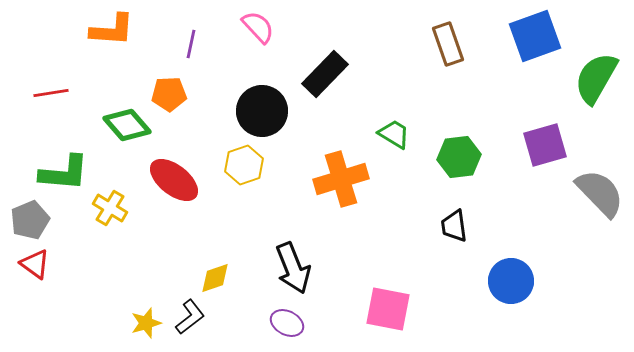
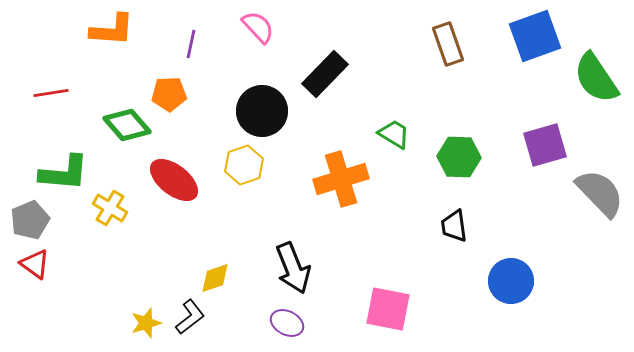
green semicircle: rotated 64 degrees counterclockwise
green hexagon: rotated 9 degrees clockwise
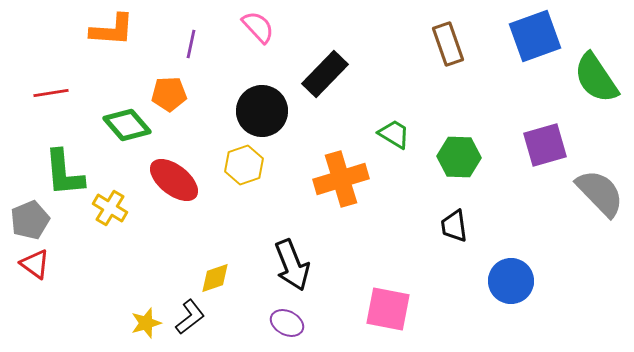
green L-shape: rotated 80 degrees clockwise
black arrow: moved 1 px left, 3 px up
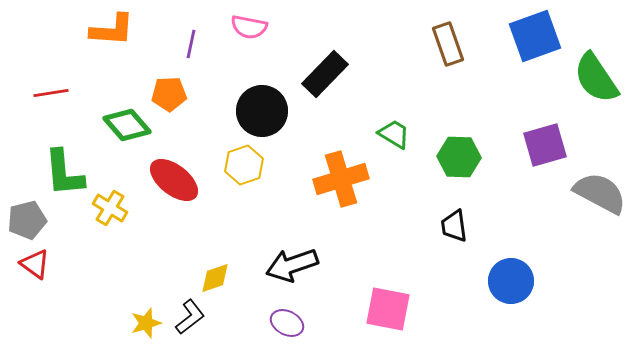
pink semicircle: moved 9 px left; rotated 144 degrees clockwise
gray semicircle: rotated 18 degrees counterclockwise
gray pentagon: moved 3 px left; rotated 9 degrees clockwise
black arrow: rotated 93 degrees clockwise
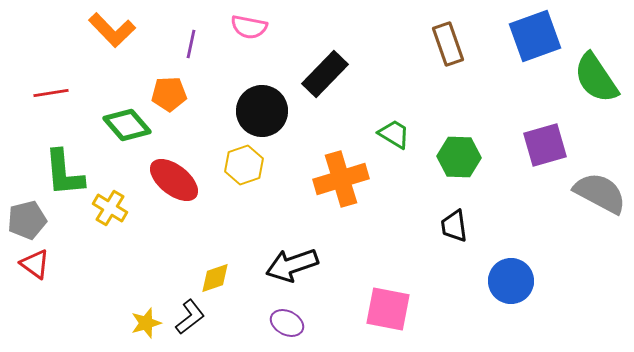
orange L-shape: rotated 42 degrees clockwise
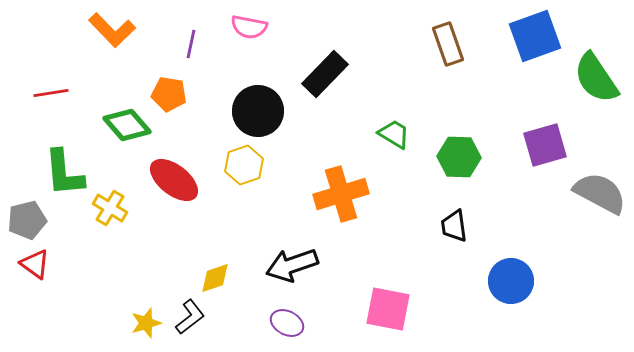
orange pentagon: rotated 12 degrees clockwise
black circle: moved 4 px left
orange cross: moved 15 px down
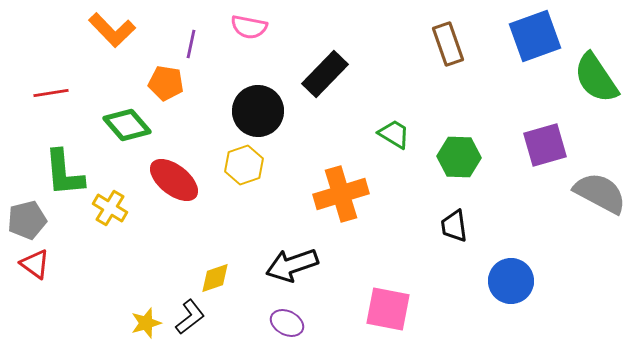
orange pentagon: moved 3 px left, 11 px up
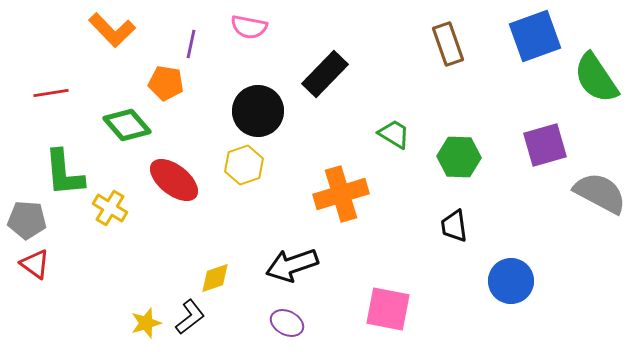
gray pentagon: rotated 18 degrees clockwise
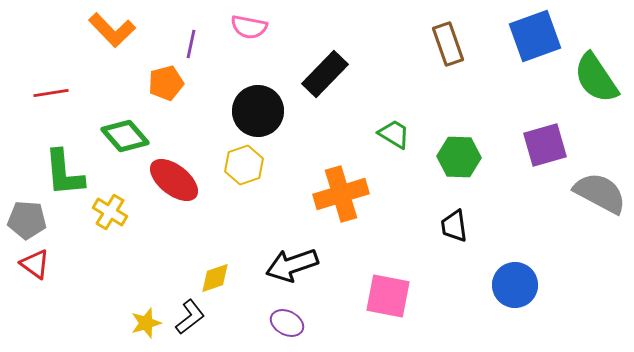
orange pentagon: rotated 24 degrees counterclockwise
green diamond: moved 2 px left, 11 px down
yellow cross: moved 4 px down
blue circle: moved 4 px right, 4 px down
pink square: moved 13 px up
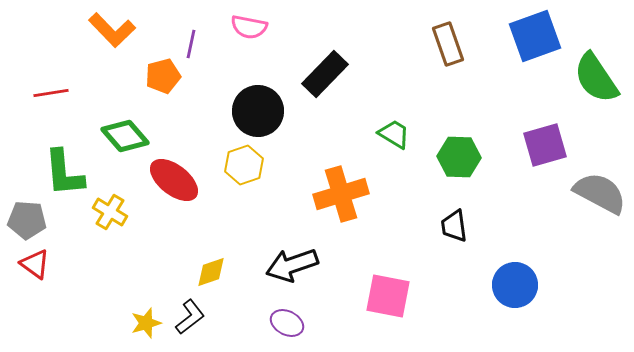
orange pentagon: moved 3 px left, 7 px up
yellow diamond: moved 4 px left, 6 px up
